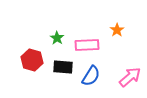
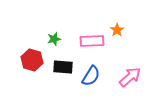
green star: moved 3 px left, 1 px down; rotated 24 degrees clockwise
pink rectangle: moved 5 px right, 4 px up
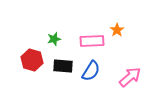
black rectangle: moved 1 px up
blue semicircle: moved 5 px up
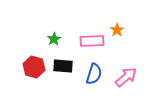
green star: rotated 16 degrees counterclockwise
red hexagon: moved 2 px right, 7 px down
blue semicircle: moved 3 px right, 3 px down; rotated 15 degrees counterclockwise
pink arrow: moved 4 px left
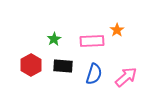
red hexagon: moved 3 px left, 2 px up; rotated 15 degrees clockwise
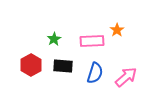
blue semicircle: moved 1 px right, 1 px up
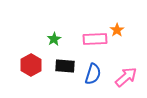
pink rectangle: moved 3 px right, 2 px up
black rectangle: moved 2 px right
blue semicircle: moved 2 px left, 1 px down
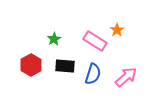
pink rectangle: moved 2 px down; rotated 35 degrees clockwise
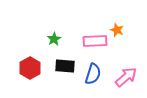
orange star: rotated 16 degrees counterclockwise
pink rectangle: rotated 35 degrees counterclockwise
red hexagon: moved 1 px left, 3 px down
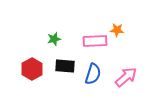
orange star: rotated 16 degrees counterclockwise
green star: rotated 16 degrees clockwise
red hexagon: moved 2 px right, 1 px down
